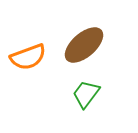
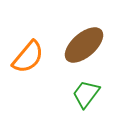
orange semicircle: rotated 30 degrees counterclockwise
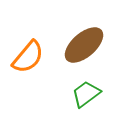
green trapezoid: rotated 16 degrees clockwise
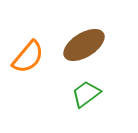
brown ellipse: rotated 9 degrees clockwise
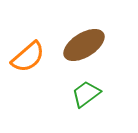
orange semicircle: rotated 9 degrees clockwise
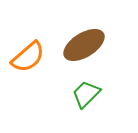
green trapezoid: rotated 8 degrees counterclockwise
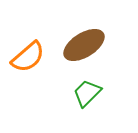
green trapezoid: moved 1 px right, 1 px up
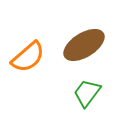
green trapezoid: rotated 8 degrees counterclockwise
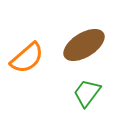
orange semicircle: moved 1 px left, 1 px down
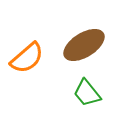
green trapezoid: rotated 76 degrees counterclockwise
